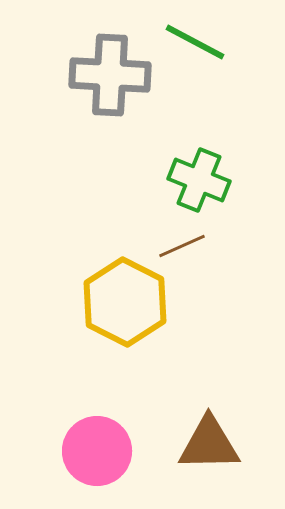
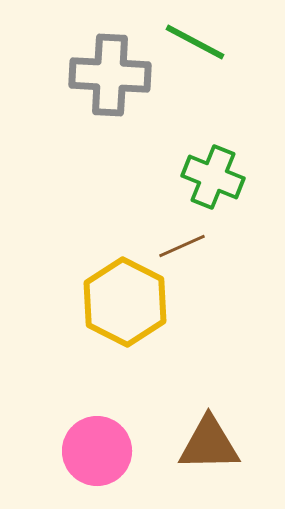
green cross: moved 14 px right, 3 px up
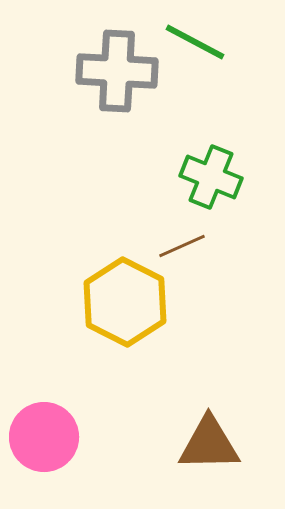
gray cross: moved 7 px right, 4 px up
green cross: moved 2 px left
pink circle: moved 53 px left, 14 px up
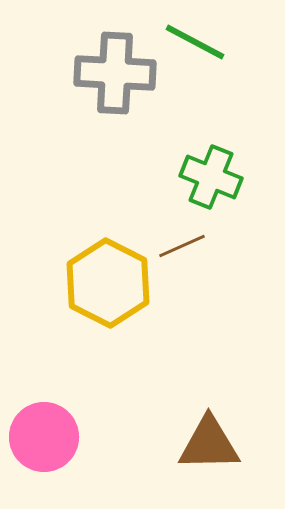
gray cross: moved 2 px left, 2 px down
yellow hexagon: moved 17 px left, 19 px up
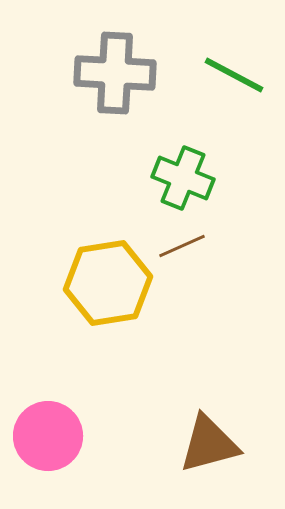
green line: moved 39 px right, 33 px down
green cross: moved 28 px left, 1 px down
yellow hexagon: rotated 24 degrees clockwise
pink circle: moved 4 px right, 1 px up
brown triangle: rotated 14 degrees counterclockwise
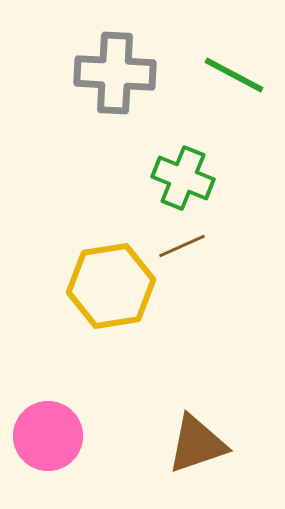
yellow hexagon: moved 3 px right, 3 px down
brown triangle: moved 12 px left; rotated 4 degrees counterclockwise
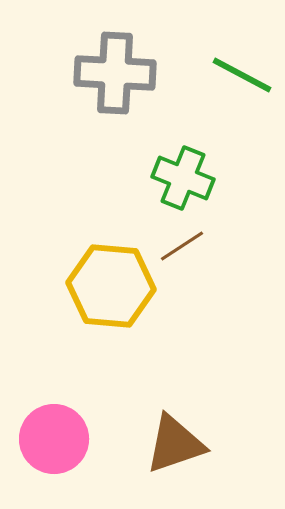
green line: moved 8 px right
brown line: rotated 9 degrees counterclockwise
yellow hexagon: rotated 14 degrees clockwise
pink circle: moved 6 px right, 3 px down
brown triangle: moved 22 px left
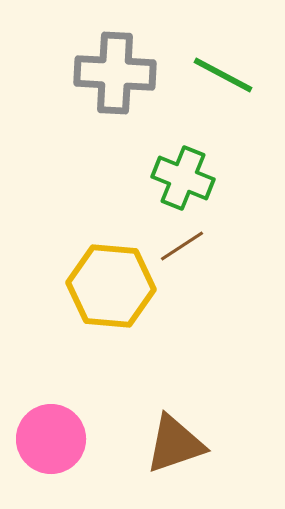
green line: moved 19 px left
pink circle: moved 3 px left
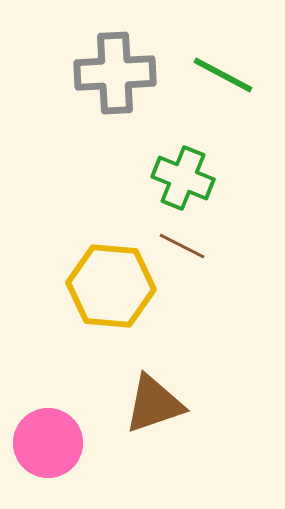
gray cross: rotated 6 degrees counterclockwise
brown line: rotated 60 degrees clockwise
pink circle: moved 3 px left, 4 px down
brown triangle: moved 21 px left, 40 px up
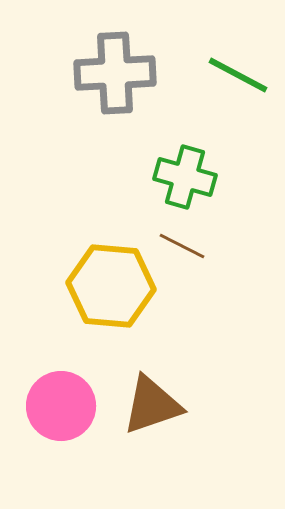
green line: moved 15 px right
green cross: moved 2 px right, 1 px up; rotated 6 degrees counterclockwise
brown triangle: moved 2 px left, 1 px down
pink circle: moved 13 px right, 37 px up
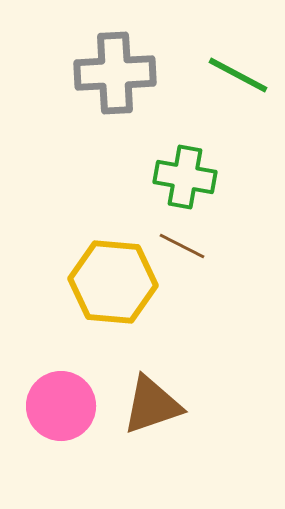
green cross: rotated 6 degrees counterclockwise
yellow hexagon: moved 2 px right, 4 px up
